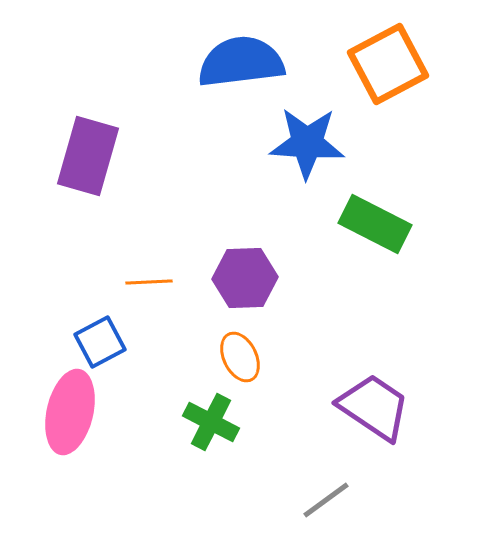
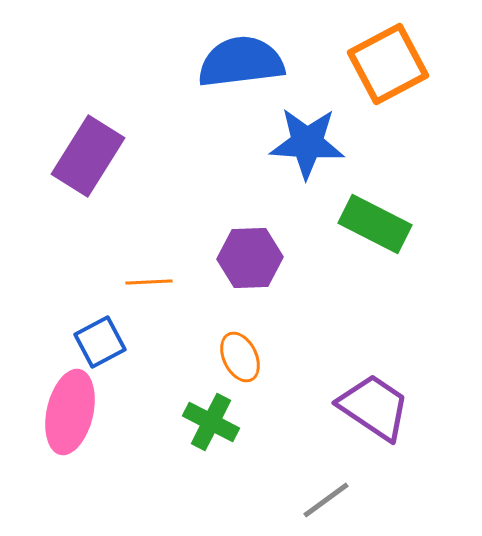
purple rectangle: rotated 16 degrees clockwise
purple hexagon: moved 5 px right, 20 px up
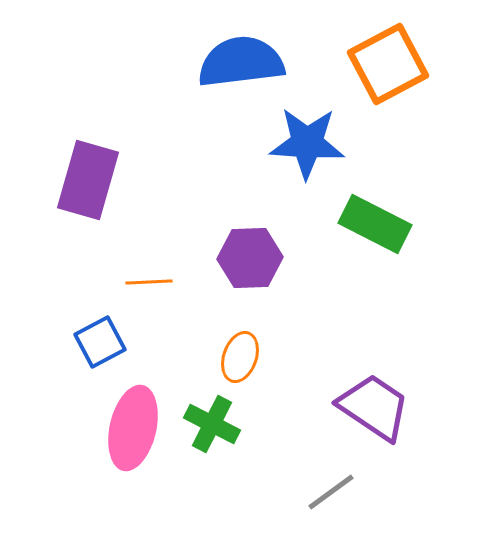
purple rectangle: moved 24 px down; rotated 16 degrees counterclockwise
orange ellipse: rotated 45 degrees clockwise
pink ellipse: moved 63 px right, 16 px down
green cross: moved 1 px right, 2 px down
gray line: moved 5 px right, 8 px up
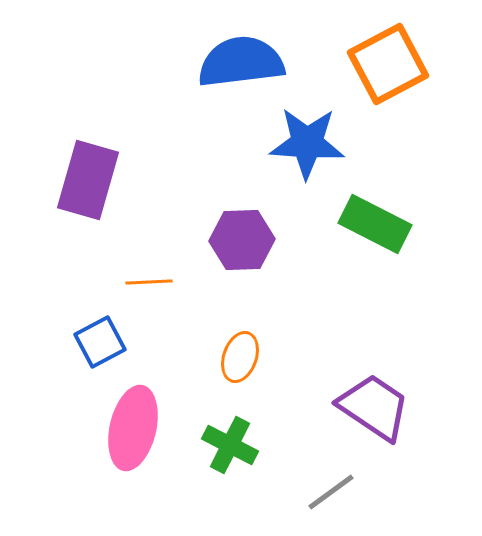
purple hexagon: moved 8 px left, 18 px up
green cross: moved 18 px right, 21 px down
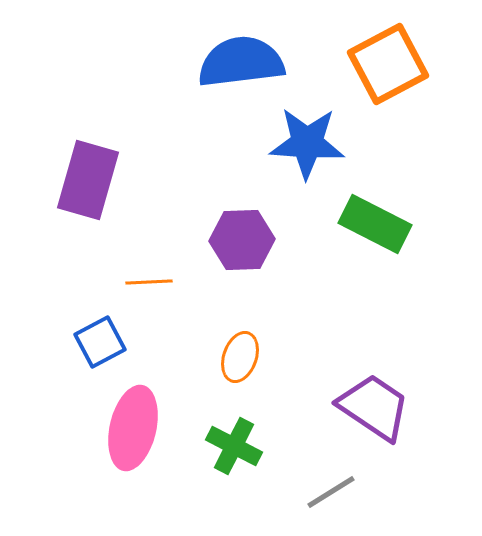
green cross: moved 4 px right, 1 px down
gray line: rotated 4 degrees clockwise
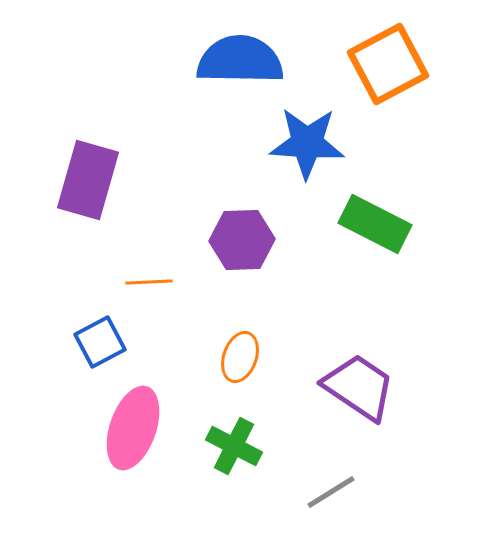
blue semicircle: moved 1 px left, 2 px up; rotated 8 degrees clockwise
purple trapezoid: moved 15 px left, 20 px up
pink ellipse: rotated 6 degrees clockwise
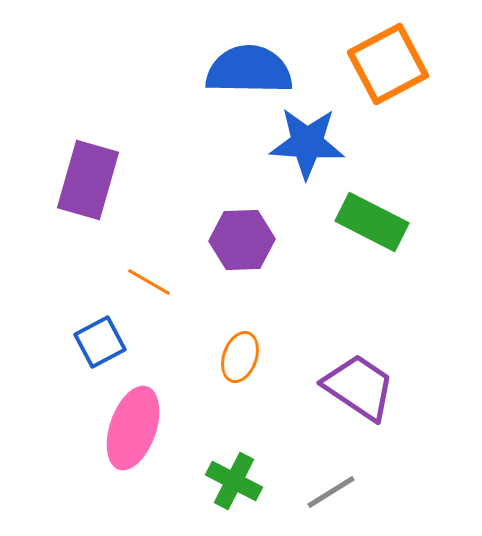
blue semicircle: moved 9 px right, 10 px down
green rectangle: moved 3 px left, 2 px up
orange line: rotated 33 degrees clockwise
green cross: moved 35 px down
